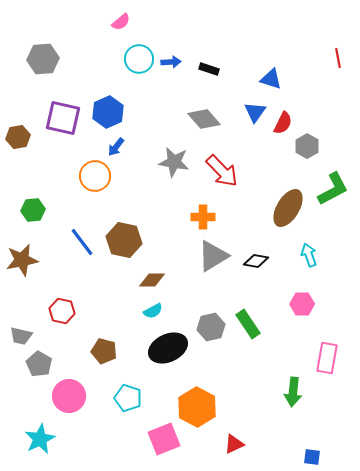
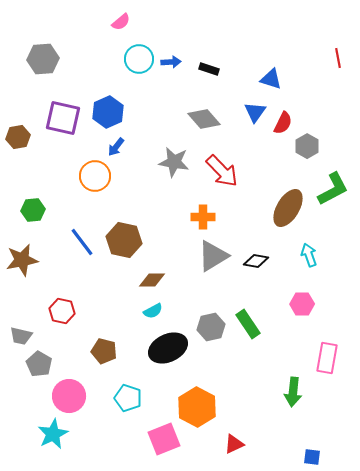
cyan star at (40, 439): moved 13 px right, 5 px up
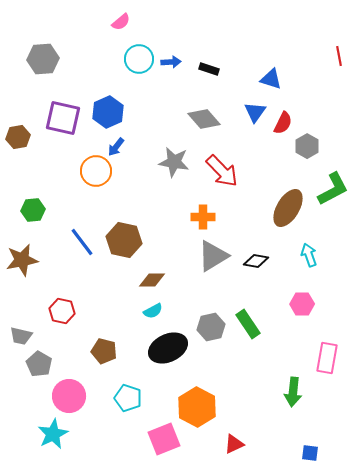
red line at (338, 58): moved 1 px right, 2 px up
orange circle at (95, 176): moved 1 px right, 5 px up
blue square at (312, 457): moved 2 px left, 4 px up
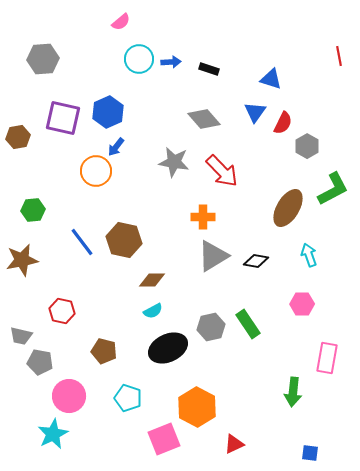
gray pentagon at (39, 364): moved 1 px right, 2 px up; rotated 20 degrees counterclockwise
